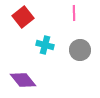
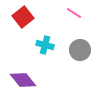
pink line: rotated 56 degrees counterclockwise
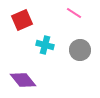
red square: moved 1 px left, 3 px down; rotated 15 degrees clockwise
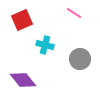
gray circle: moved 9 px down
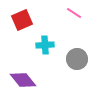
cyan cross: rotated 18 degrees counterclockwise
gray circle: moved 3 px left
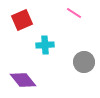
gray circle: moved 7 px right, 3 px down
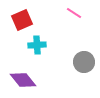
cyan cross: moved 8 px left
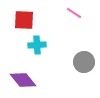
red square: moved 2 px right; rotated 25 degrees clockwise
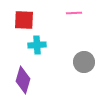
pink line: rotated 35 degrees counterclockwise
purple diamond: rotated 56 degrees clockwise
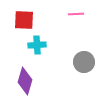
pink line: moved 2 px right, 1 px down
purple diamond: moved 2 px right, 1 px down
